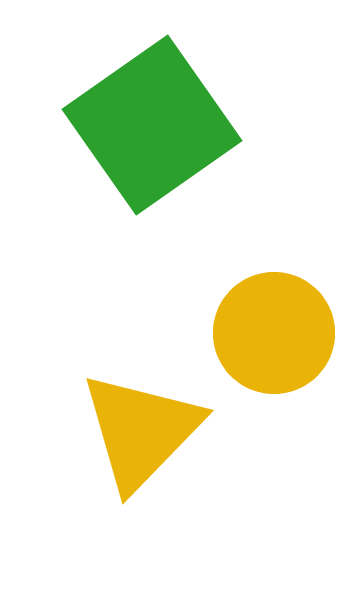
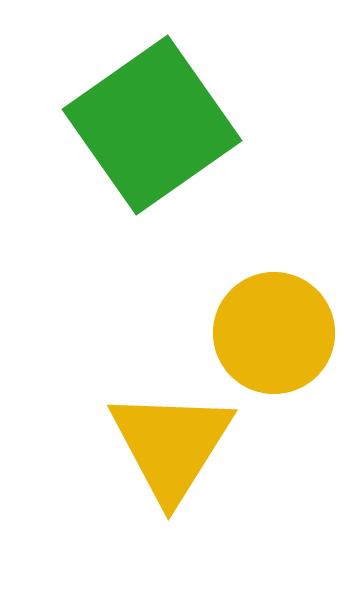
yellow triangle: moved 30 px right, 14 px down; rotated 12 degrees counterclockwise
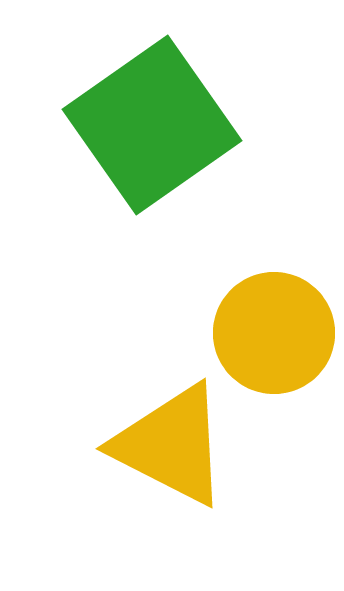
yellow triangle: rotated 35 degrees counterclockwise
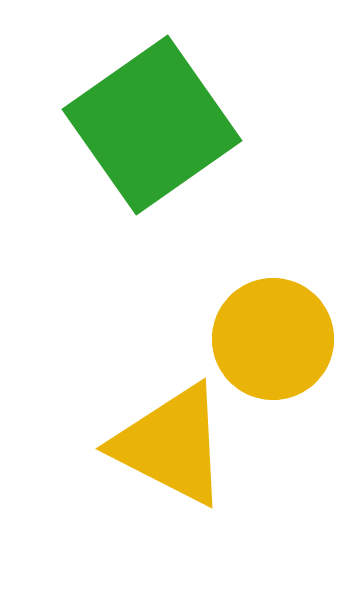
yellow circle: moved 1 px left, 6 px down
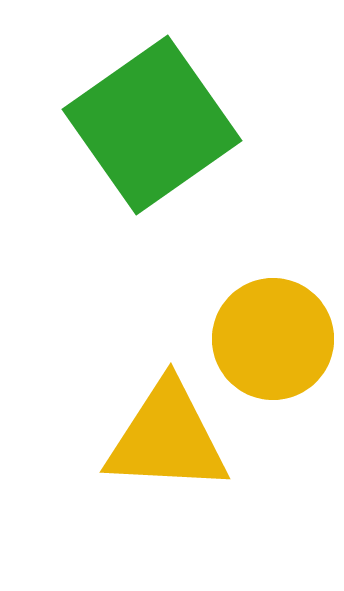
yellow triangle: moved 4 px left, 7 px up; rotated 24 degrees counterclockwise
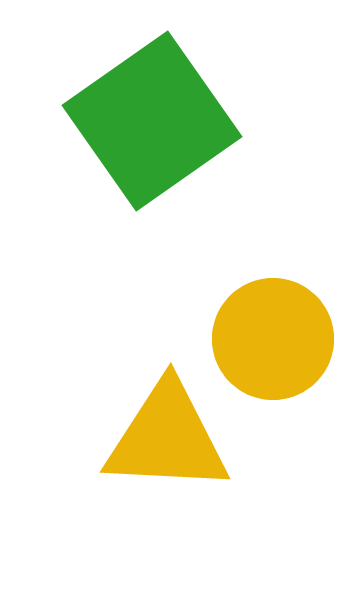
green square: moved 4 px up
